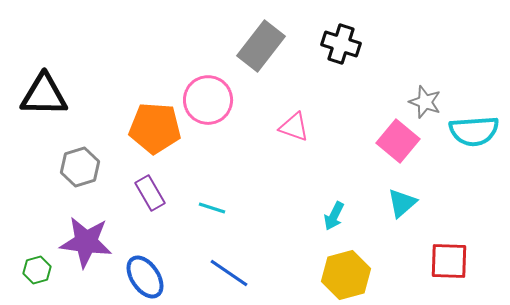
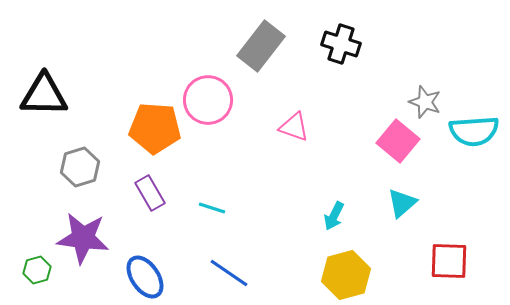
purple star: moved 3 px left, 4 px up
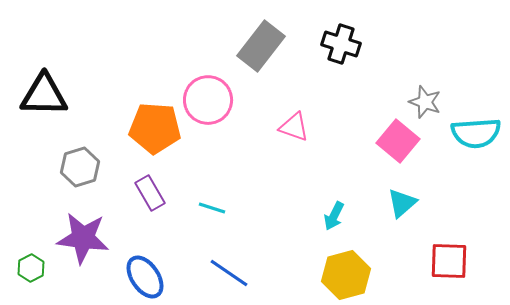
cyan semicircle: moved 2 px right, 2 px down
green hexagon: moved 6 px left, 2 px up; rotated 12 degrees counterclockwise
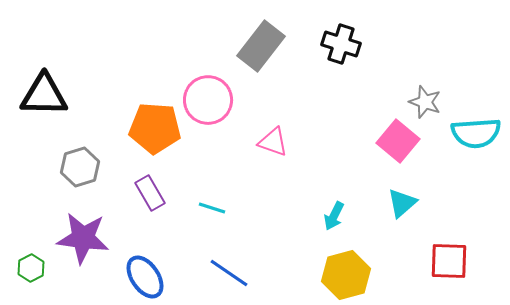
pink triangle: moved 21 px left, 15 px down
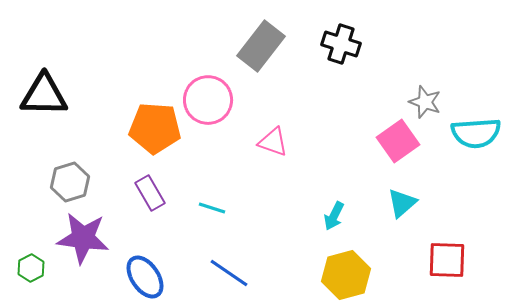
pink square: rotated 15 degrees clockwise
gray hexagon: moved 10 px left, 15 px down
red square: moved 2 px left, 1 px up
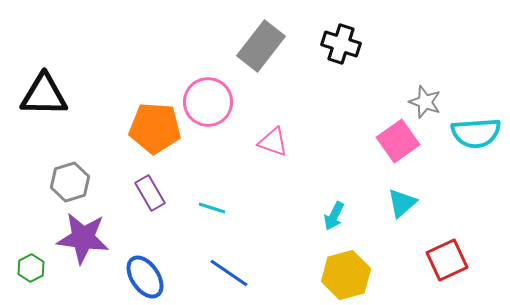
pink circle: moved 2 px down
red square: rotated 27 degrees counterclockwise
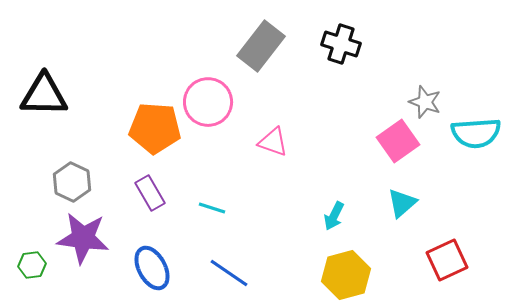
gray hexagon: moved 2 px right; rotated 18 degrees counterclockwise
green hexagon: moved 1 px right, 3 px up; rotated 20 degrees clockwise
blue ellipse: moved 7 px right, 9 px up; rotated 6 degrees clockwise
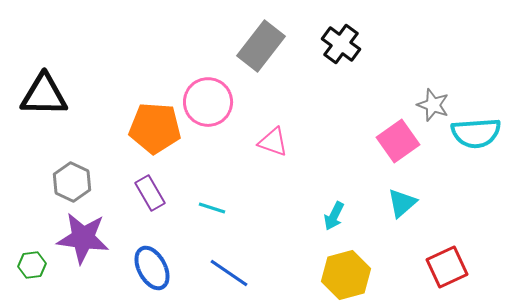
black cross: rotated 18 degrees clockwise
gray star: moved 8 px right, 3 px down
red square: moved 7 px down
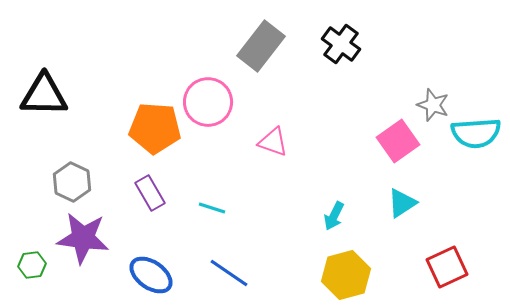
cyan triangle: rotated 8 degrees clockwise
blue ellipse: moved 1 px left, 7 px down; rotated 27 degrees counterclockwise
